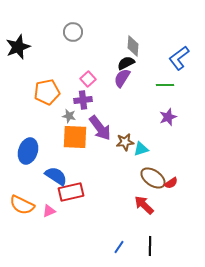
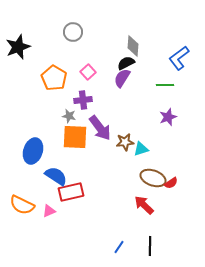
pink square: moved 7 px up
orange pentagon: moved 7 px right, 14 px up; rotated 30 degrees counterclockwise
blue ellipse: moved 5 px right
brown ellipse: rotated 15 degrees counterclockwise
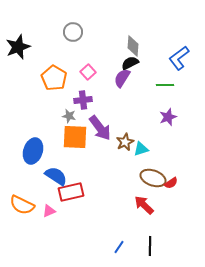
black semicircle: moved 4 px right
brown star: rotated 18 degrees counterclockwise
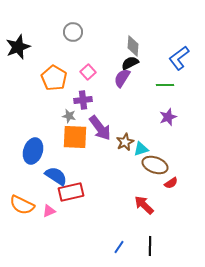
brown ellipse: moved 2 px right, 13 px up
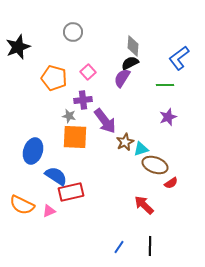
orange pentagon: rotated 15 degrees counterclockwise
purple arrow: moved 5 px right, 7 px up
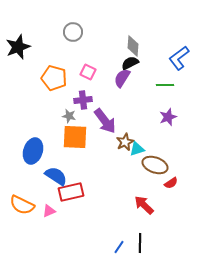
pink square: rotated 21 degrees counterclockwise
cyan triangle: moved 4 px left
black line: moved 10 px left, 3 px up
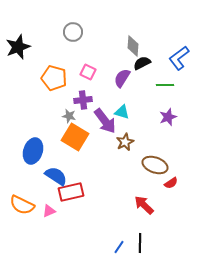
black semicircle: moved 12 px right
orange square: rotated 28 degrees clockwise
cyan triangle: moved 15 px left, 37 px up; rotated 35 degrees clockwise
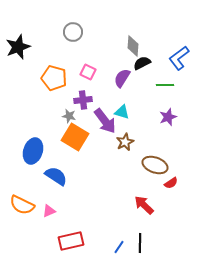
red rectangle: moved 49 px down
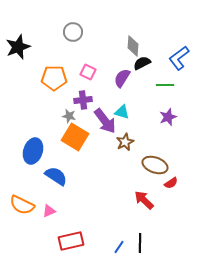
orange pentagon: rotated 15 degrees counterclockwise
red arrow: moved 5 px up
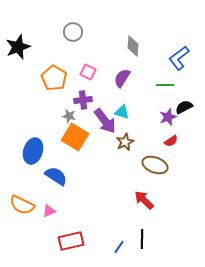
black semicircle: moved 42 px right, 44 px down
orange pentagon: rotated 30 degrees clockwise
red semicircle: moved 42 px up
black line: moved 2 px right, 4 px up
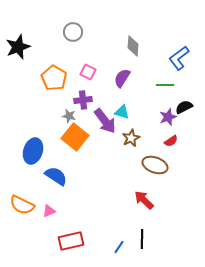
orange square: rotated 8 degrees clockwise
brown star: moved 6 px right, 4 px up
